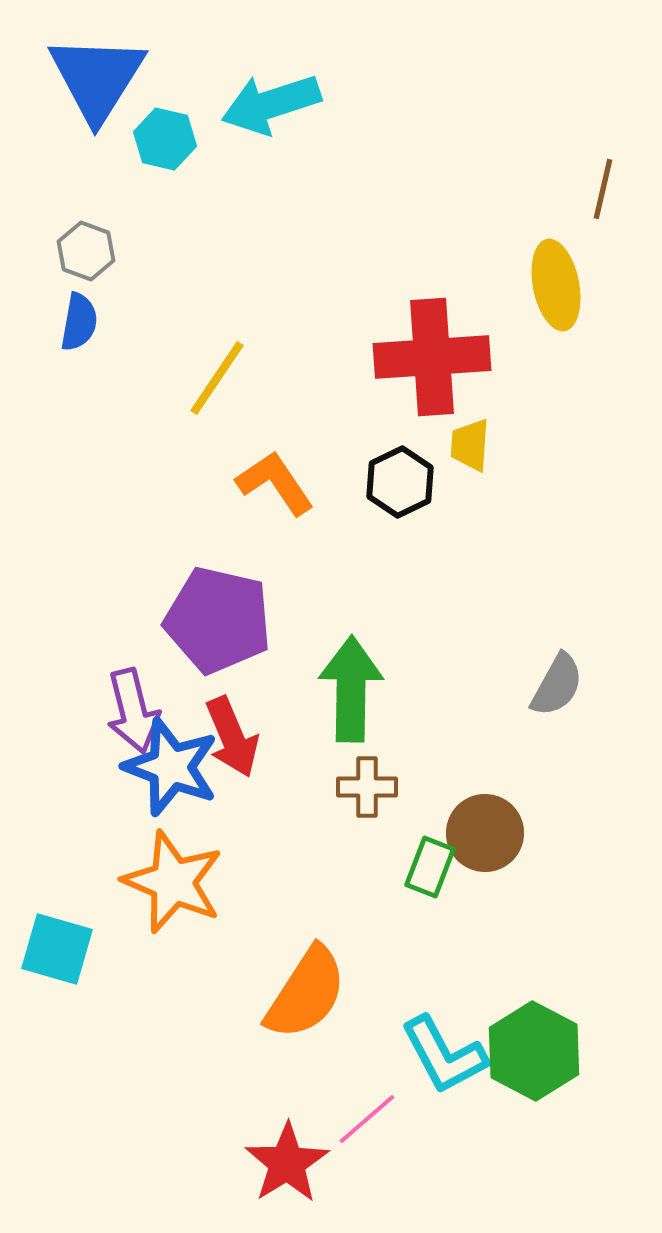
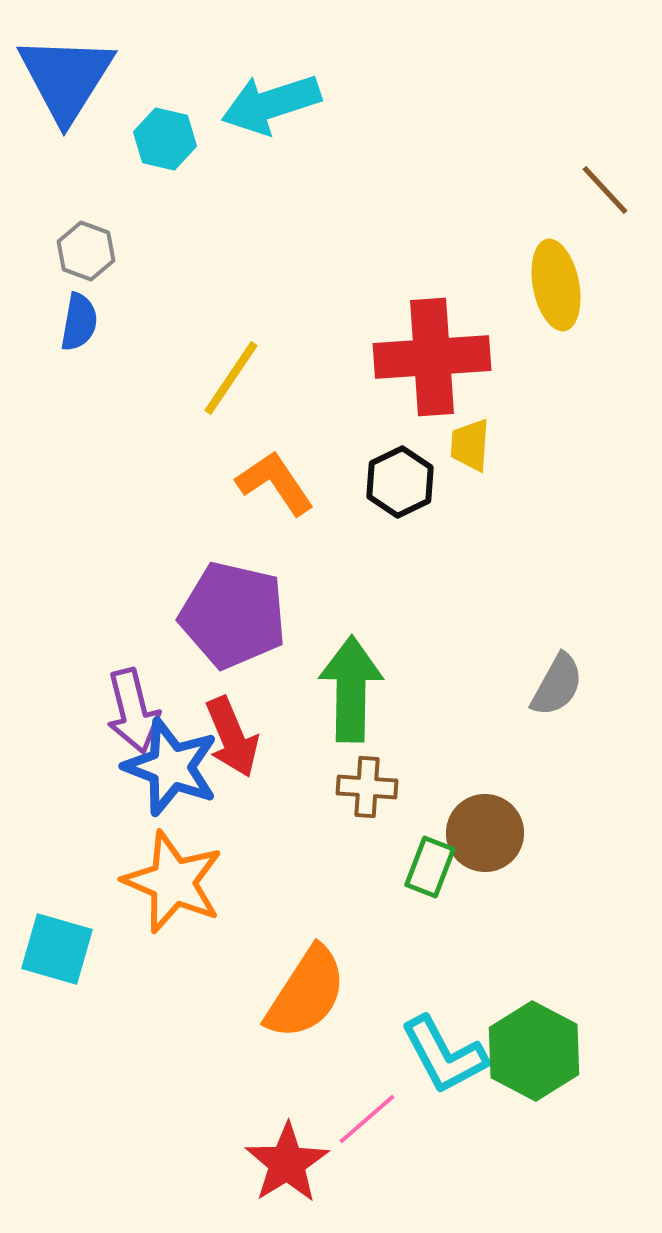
blue triangle: moved 31 px left
brown line: moved 2 px right, 1 px down; rotated 56 degrees counterclockwise
yellow line: moved 14 px right
purple pentagon: moved 15 px right, 5 px up
brown cross: rotated 4 degrees clockwise
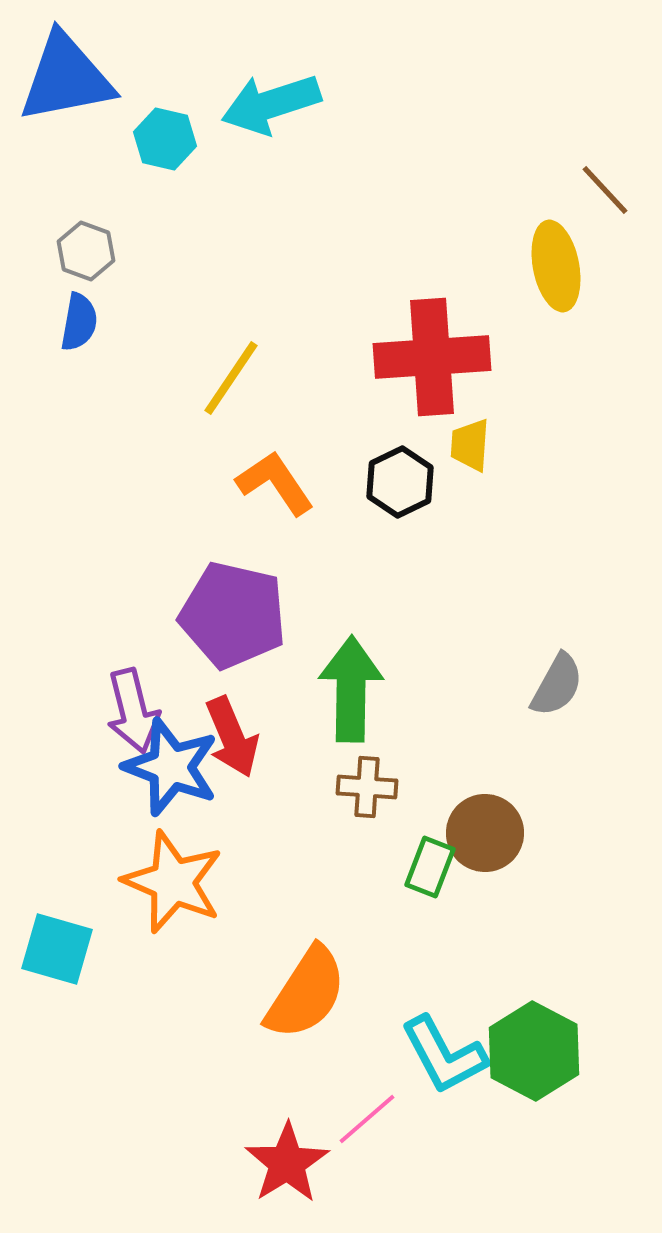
blue triangle: rotated 47 degrees clockwise
yellow ellipse: moved 19 px up
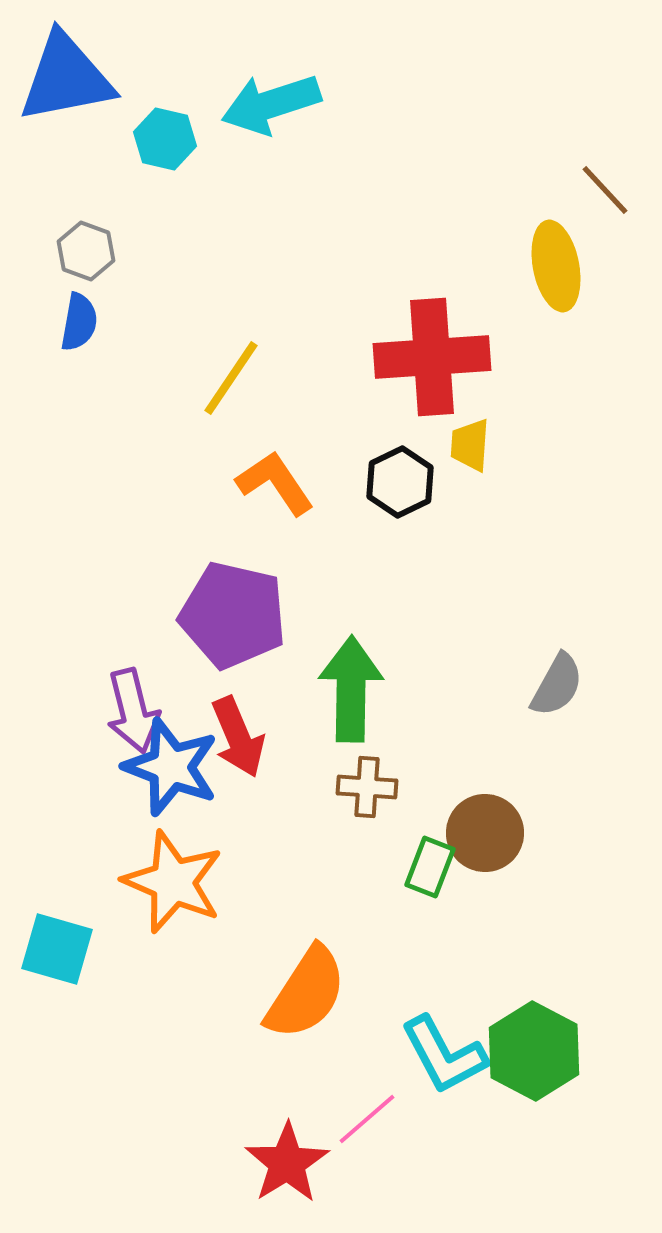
red arrow: moved 6 px right
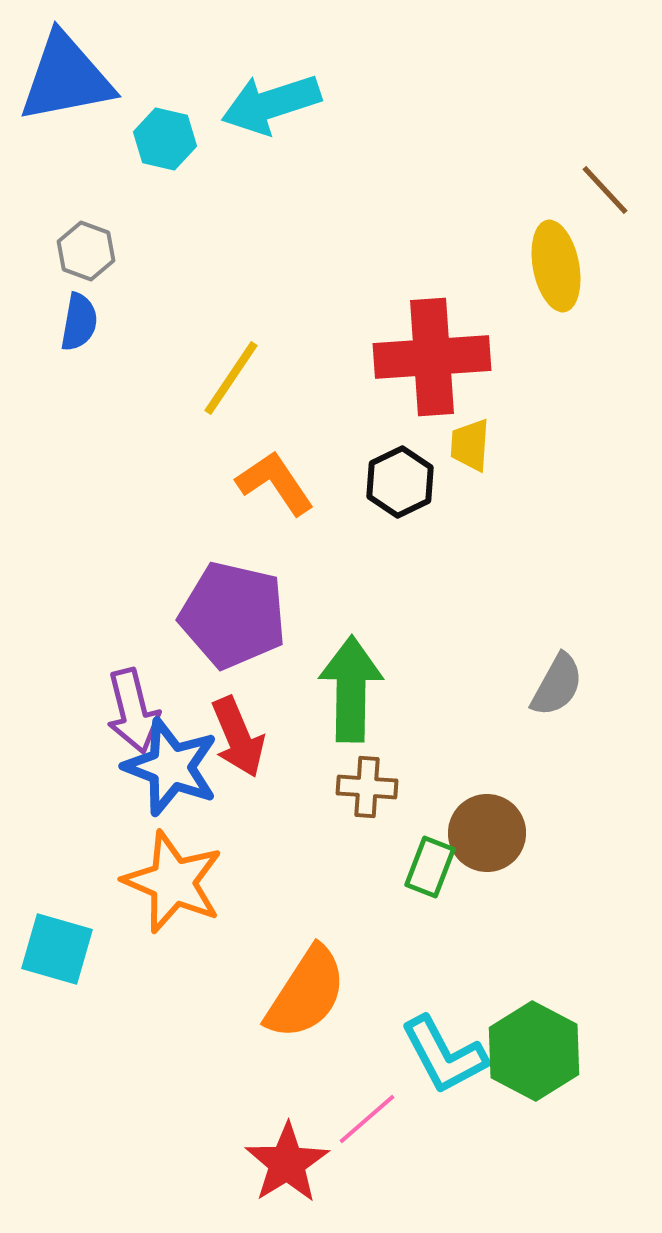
brown circle: moved 2 px right
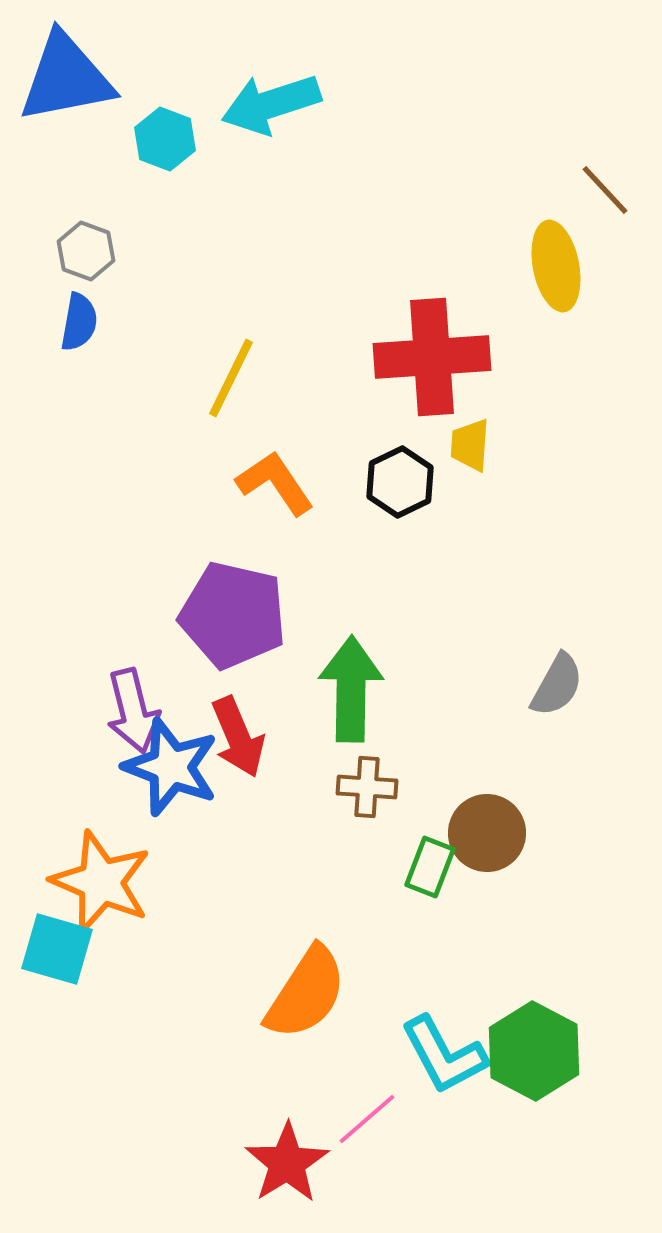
cyan hexagon: rotated 8 degrees clockwise
yellow line: rotated 8 degrees counterclockwise
orange star: moved 72 px left
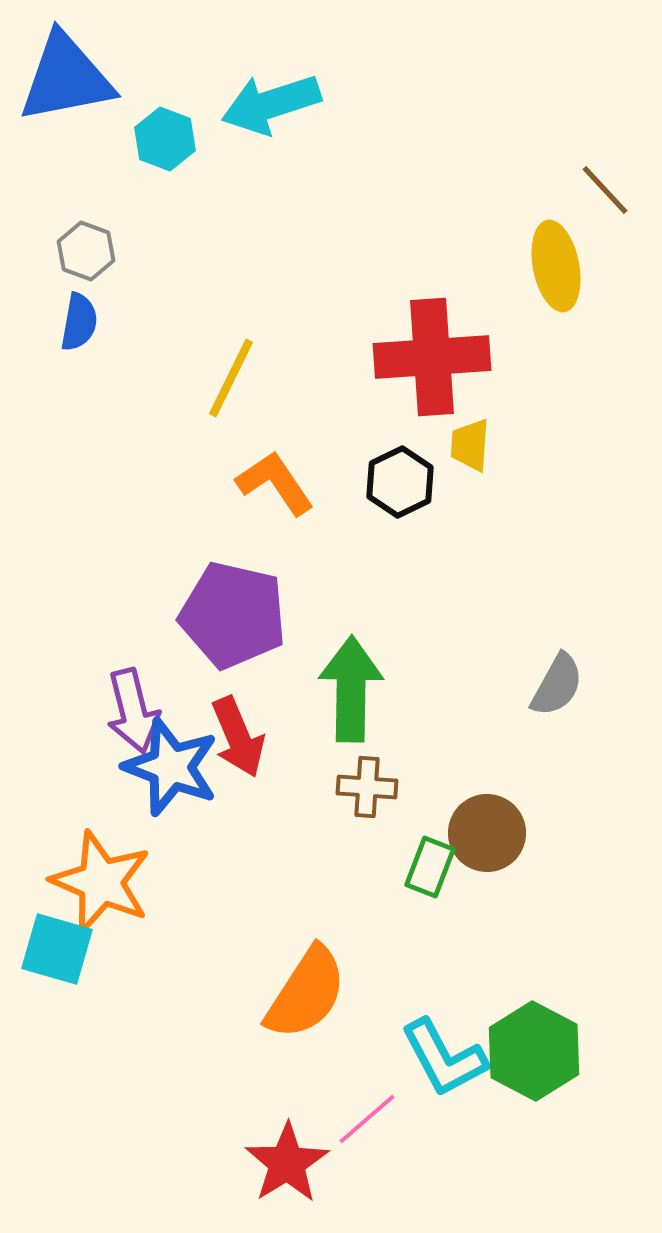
cyan L-shape: moved 3 px down
